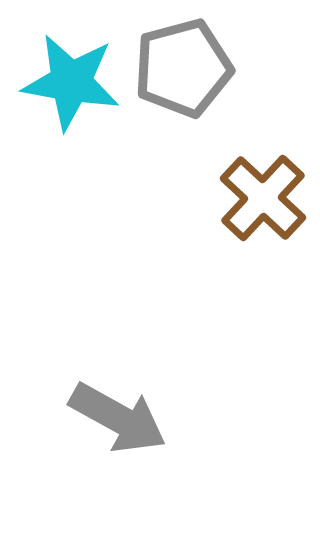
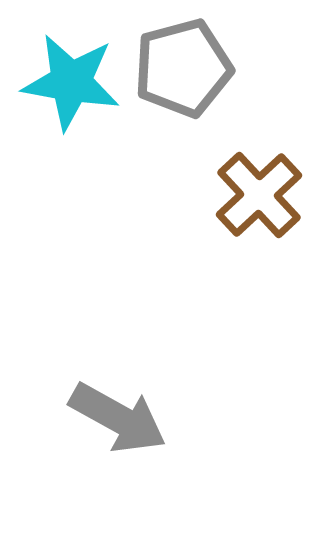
brown cross: moved 4 px left, 3 px up; rotated 4 degrees clockwise
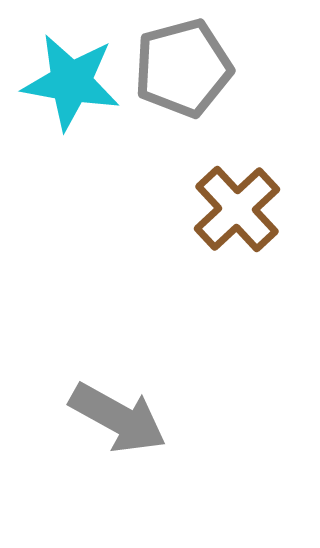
brown cross: moved 22 px left, 14 px down
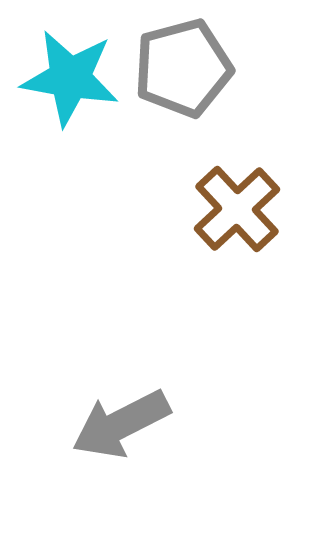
cyan star: moved 1 px left, 4 px up
gray arrow: moved 3 px right, 6 px down; rotated 124 degrees clockwise
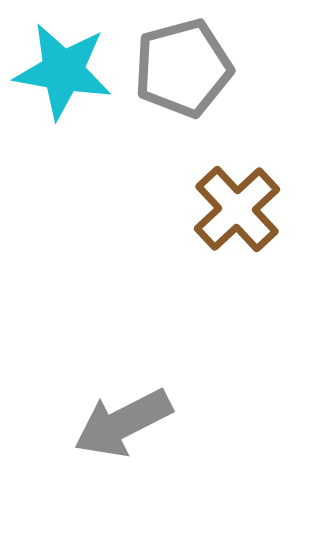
cyan star: moved 7 px left, 7 px up
gray arrow: moved 2 px right, 1 px up
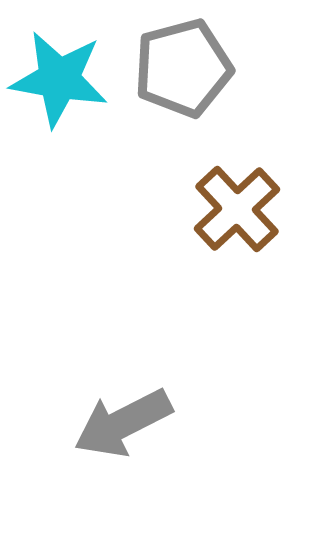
cyan star: moved 4 px left, 8 px down
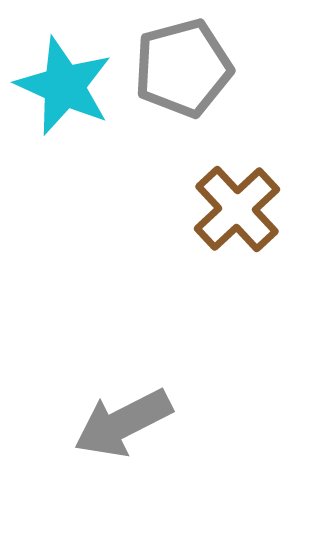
cyan star: moved 5 px right, 7 px down; rotated 14 degrees clockwise
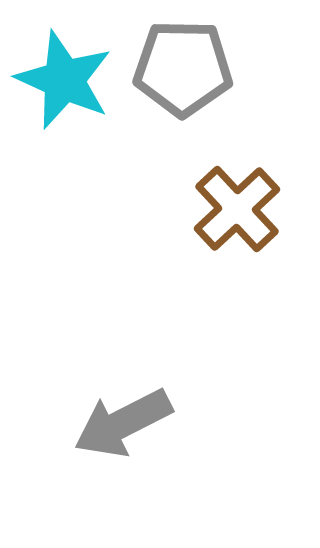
gray pentagon: rotated 16 degrees clockwise
cyan star: moved 6 px up
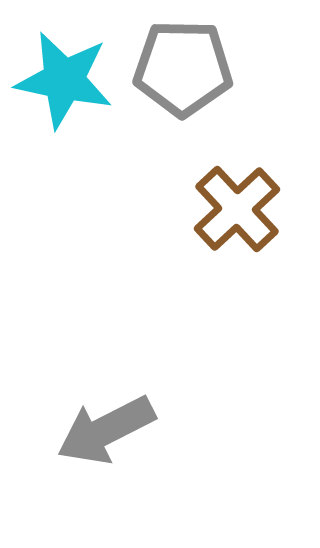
cyan star: rotated 12 degrees counterclockwise
gray arrow: moved 17 px left, 7 px down
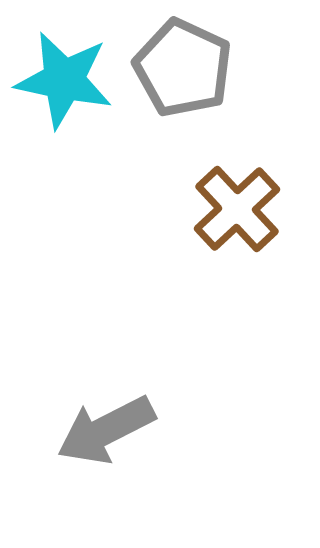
gray pentagon: rotated 24 degrees clockwise
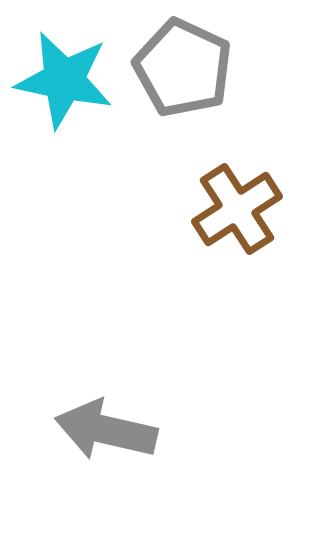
brown cross: rotated 10 degrees clockwise
gray arrow: rotated 40 degrees clockwise
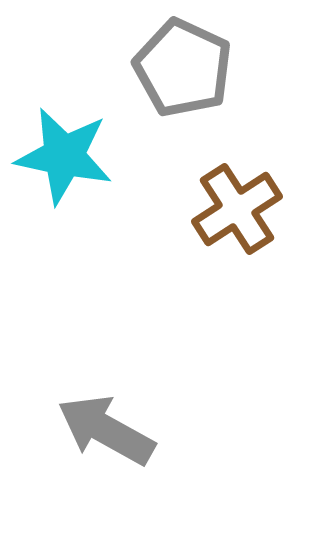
cyan star: moved 76 px down
gray arrow: rotated 16 degrees clockwise
